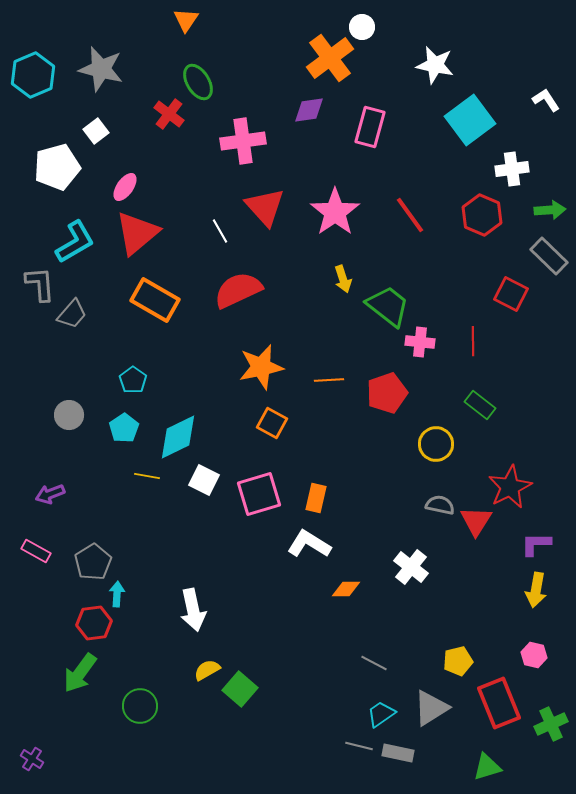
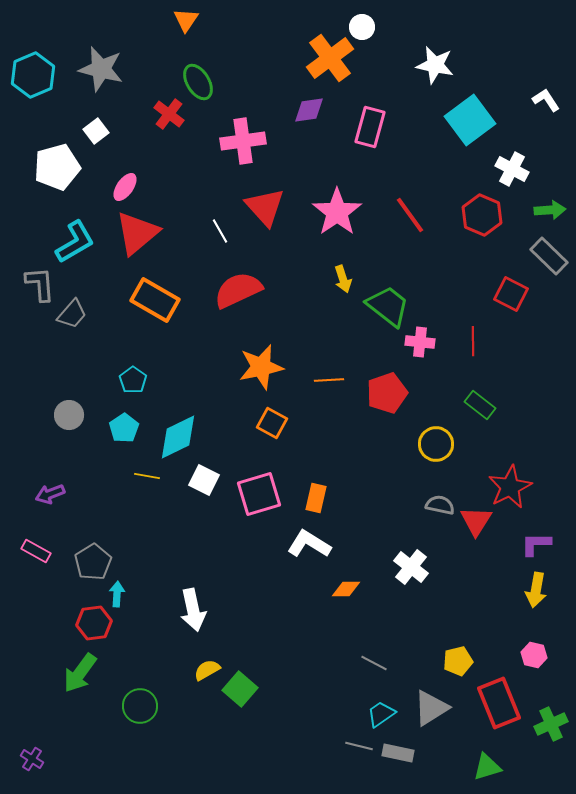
white cross at (512, 169): rotated 36 degrees clockwise
pink star at (335, 212): moved 2 px right
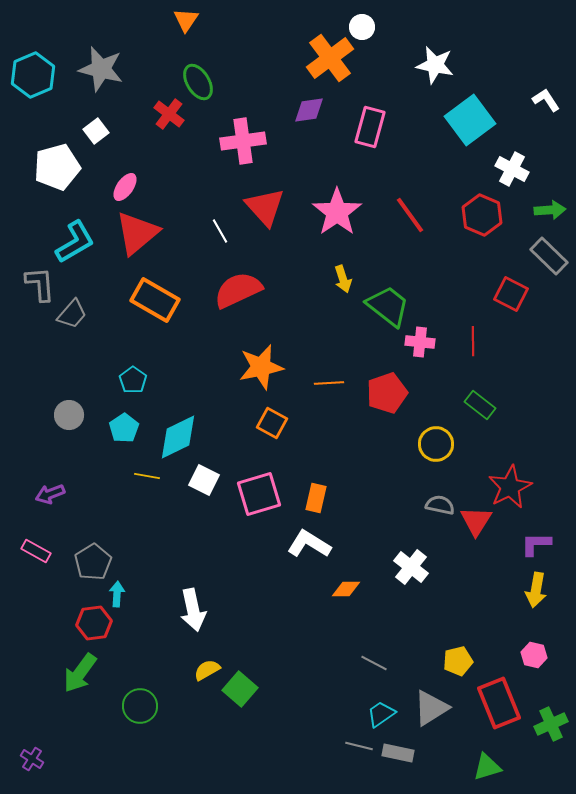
orange line at (329, 380): moved 3 px down
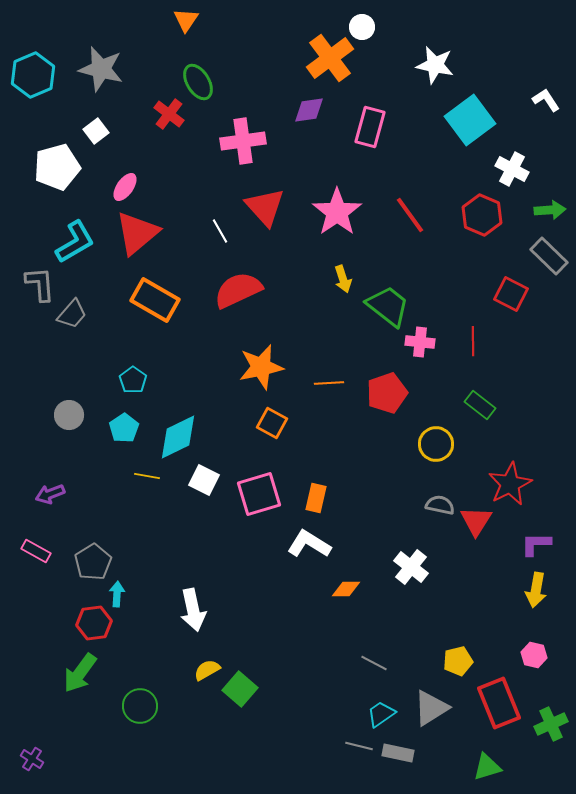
red star at (510, 487): moved 3 px up
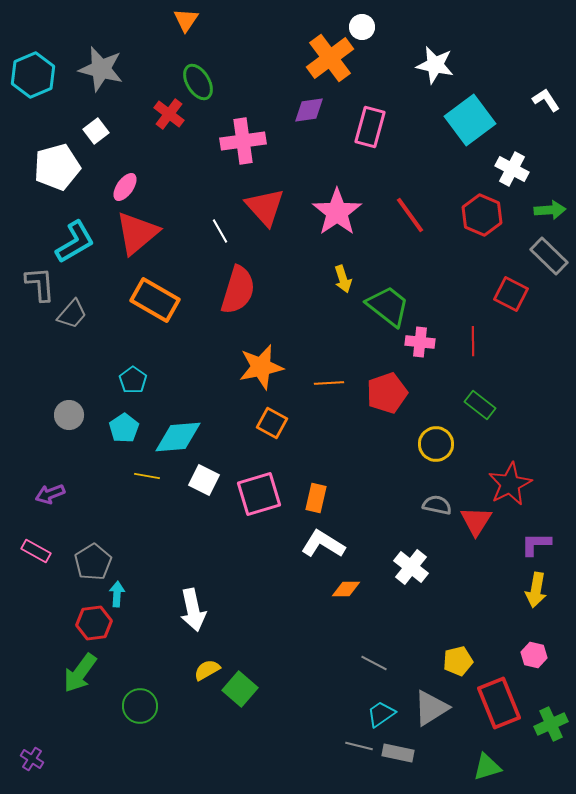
red semicircle at (238, 290): rotated 132 degrees clockwise
cyan diamond at (178, 437): rotated 21 degrees clockwise
gray semicircle at (440, 505): moved 3 px left
white L-shape at (309, 544): moved 14 px right
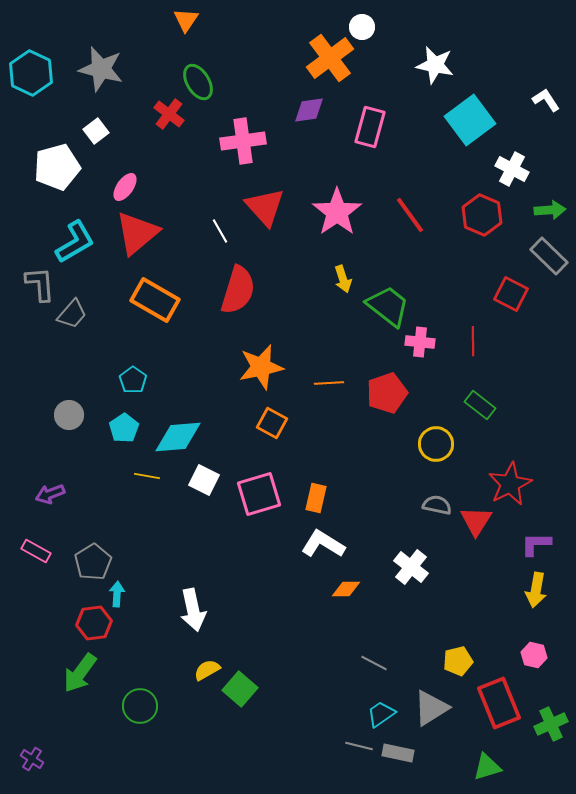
cyan hexagon at (33, 75): moved 2 px left, 2 px up; rotated 12 degrees counterclockwise
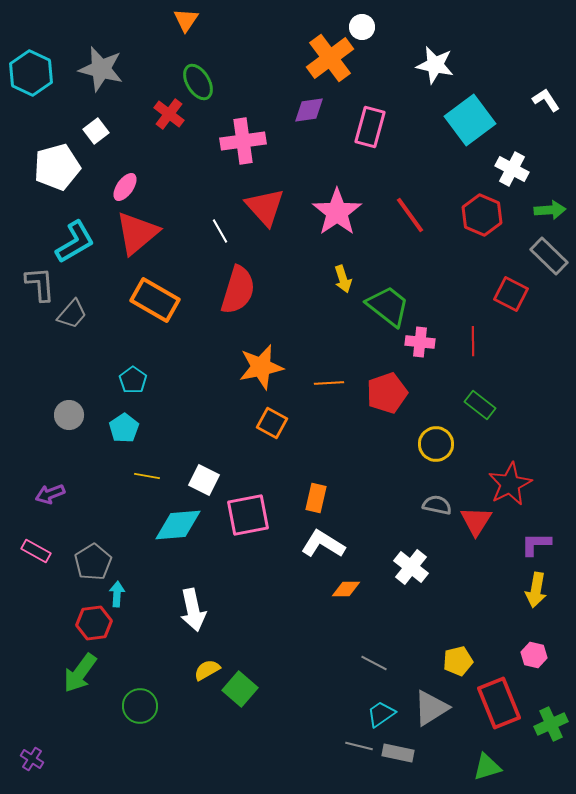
cyan diamond at (178, 437): moved 88 px down
pink square at (259, 494): moved 11 px left, 21 px down; rotated 6 degrees clockwise
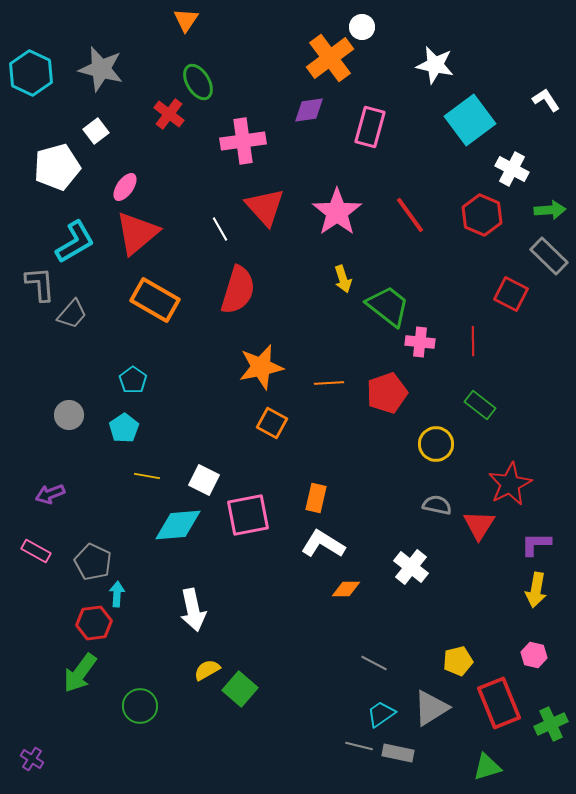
white line at (220, 231): moved 2 px up
red triangle at (476, 521): moved 3 px right, 4 px down
gray pentagon at (93, 562): rotated 15 degrees counterclockwise
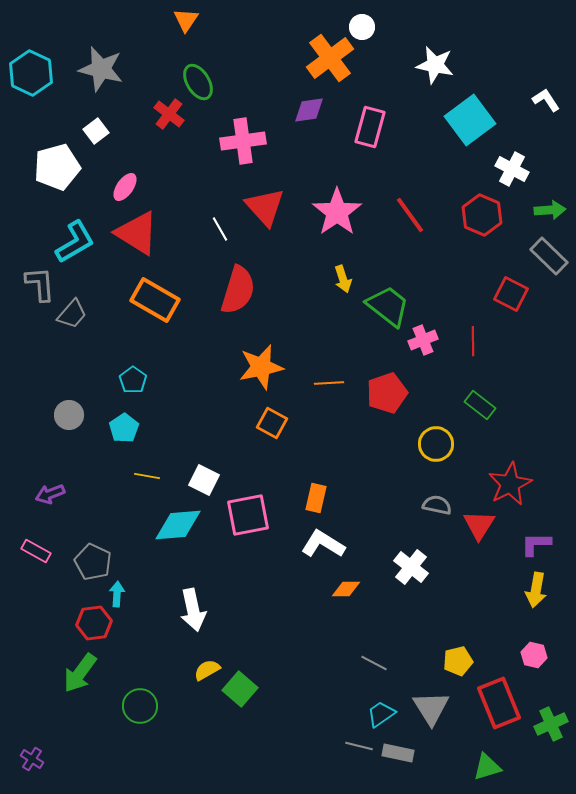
red triangle at (137, 233): rotated 48 degrees counterclockwise
pink cross at (420, 342): moved 3 px right, 2 px up; rotated 28 degrees counterclockwise
gray triangle at (431, 708): rotated 30 degrees counterclockwise
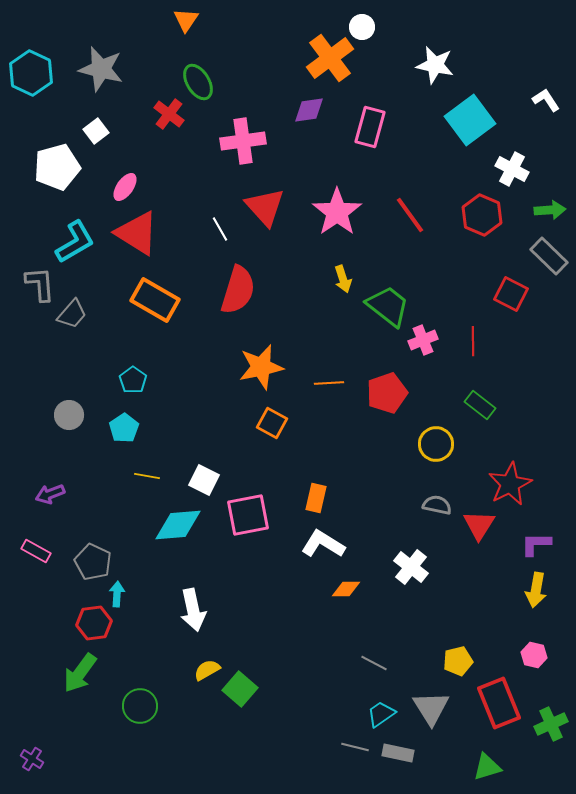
gray line at (359, 746): moved 4 px left, 1 px down
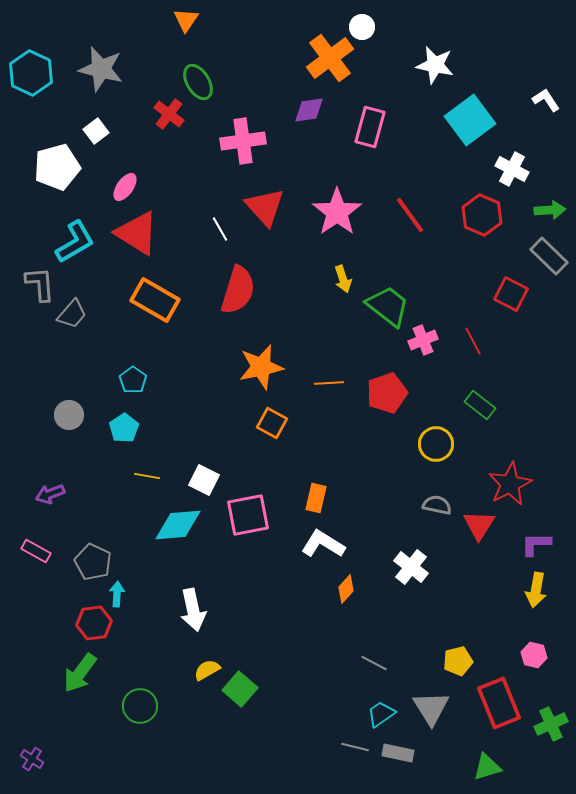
red line at (473, 341): rotated 28 degrees counterclockwise
orange diamond at (346, 589): rotated 48 degrees counterclockwise
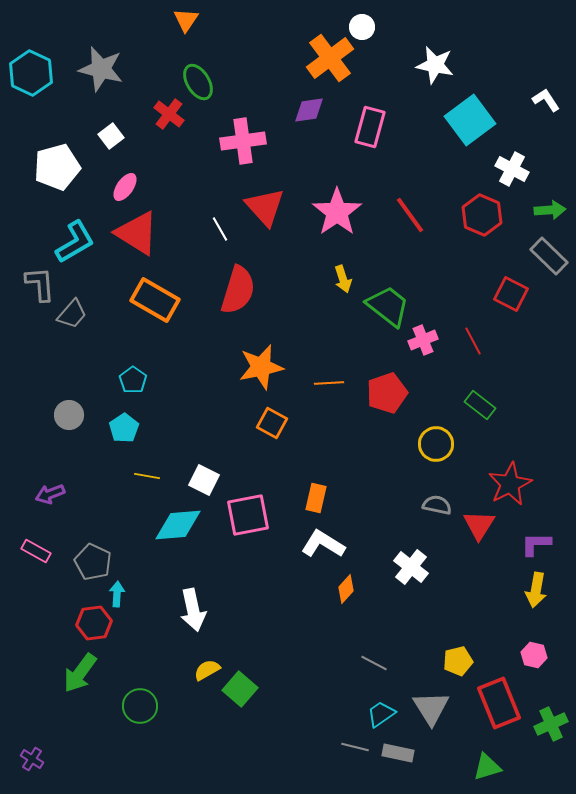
white square at (96, 131): moved 15 px right, 5 px down
